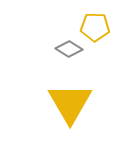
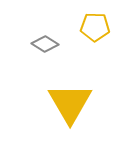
gray diamond: moved 24 px left, 5 px up
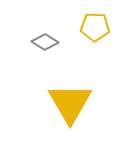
gray diamond: moved 2 px up
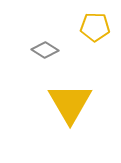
gray diamond: moved 8 px down
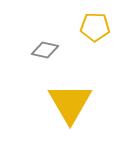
gray diamond: rotated 20 degrees counterclockwise
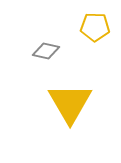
gray diamond: moved 1 px right, 1 px down
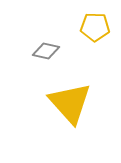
yellow triangle: rotated 12 degrees counterclockwise
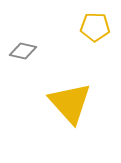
gray diamond: moved 23 px left
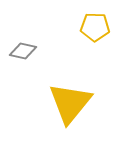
yellow triangle: rotated 21 degrees clockwise
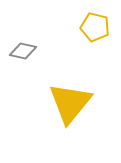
yellow pentagon: rotated 12 degrees clockwise
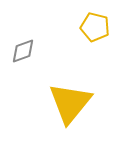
gray diamond: rotated 32 degrees counterclockwise
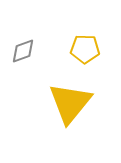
yellow pentagon: moved 10 px left, 22 px down; rotated 12 degrees counterclockwise
